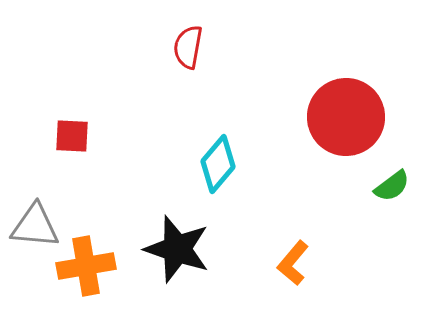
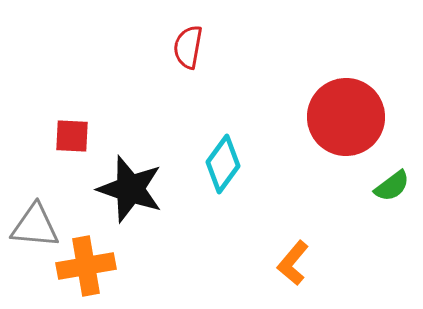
cyan diamond: moved 5 px right; rotated 4 degrees counterclockwise
black star: moved 47 px left, 60 px up
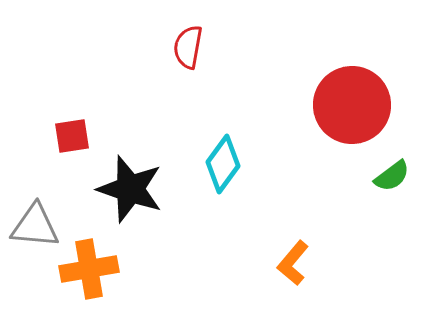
red circle: moved 6 px right, 12 px up
red square: rotated 12 degrees counterclockwise
green semicircle: moved 10 px up
orange cross: moved 3 px right, 3 px down
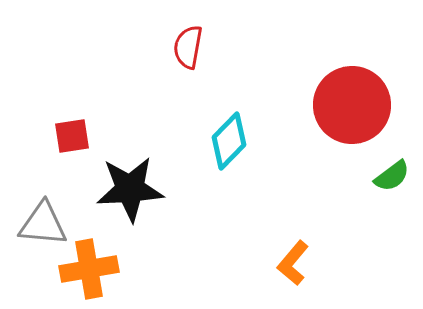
cyan diamond: moved 6 px right, 23 px up; rotated 8 degrees clockwise
black star: rotated 22 degrees counterclockwise
gray triangle: moved 8 px right, 2 px up
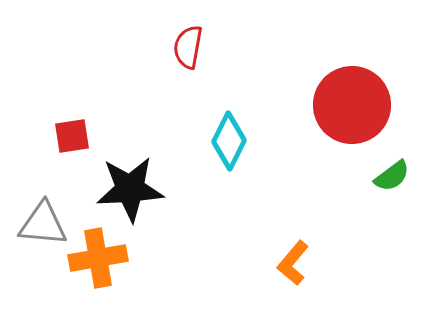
cyan diamond: rotated 18 degrees counterclockwise
orange cross: moved 9 px right, 11 px up
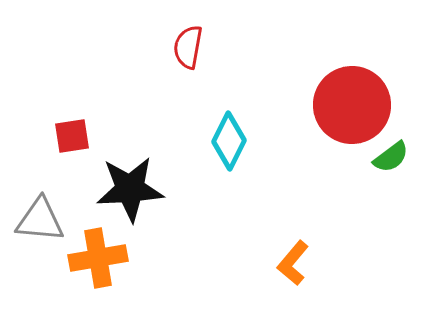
green semicircle: moved 1 px left, 19 px up
gray triangle: moved 3 px left, 4 px up
